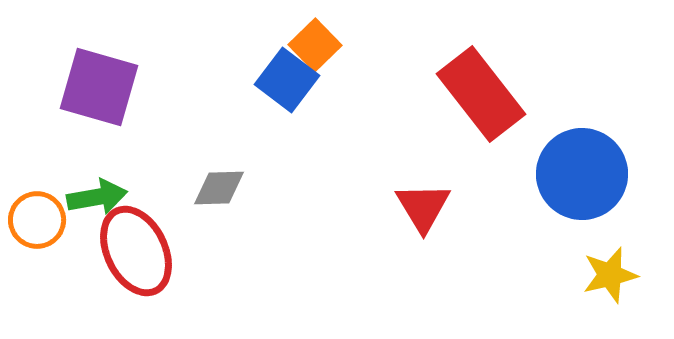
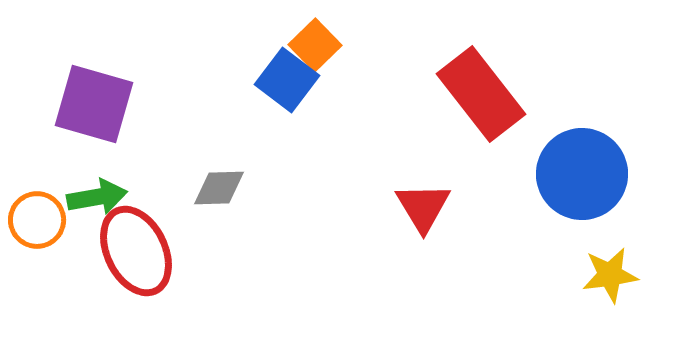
purple square: moved 5 px left, 17 px down
yellow star: rotated 6 degrees clockwise
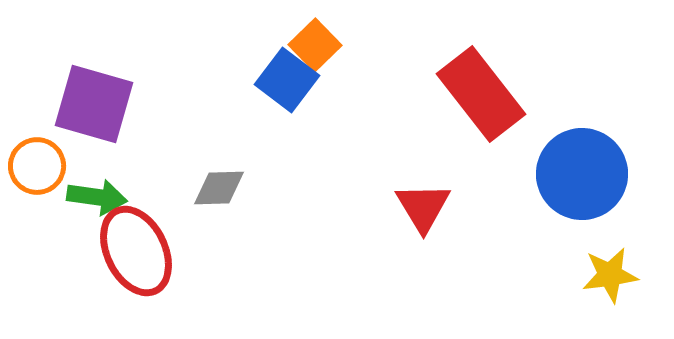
green arrow: rotated 18 degrees clockwise
orange circle: moved 54 px up
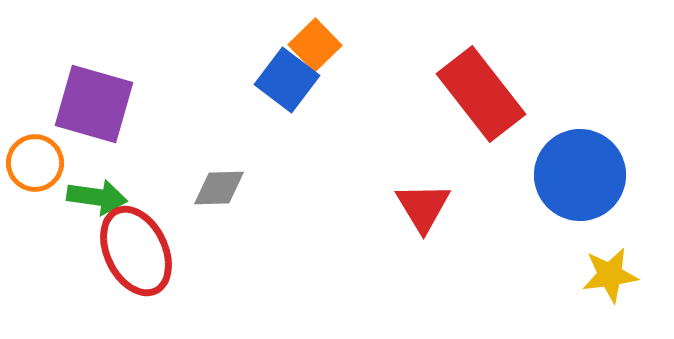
orange circle: moved 2 px left, 3 px up
blue circle: moved 2 px left, 1 px down
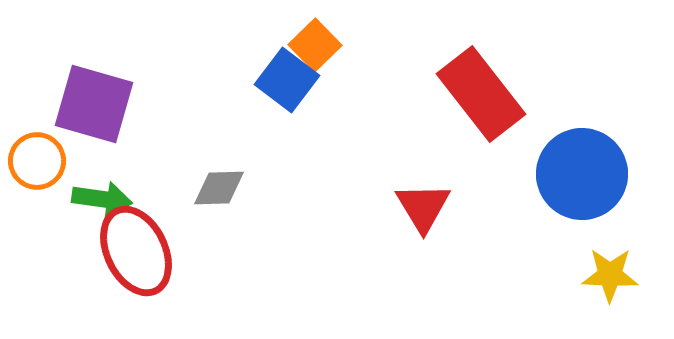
orange circle: moved 2 px right, 2 px up
blue circle: moved 2 px right, 1 px up
green arrow: moved 5 px right, 2 px down
yellow star: rotated 10 degrees clockwise
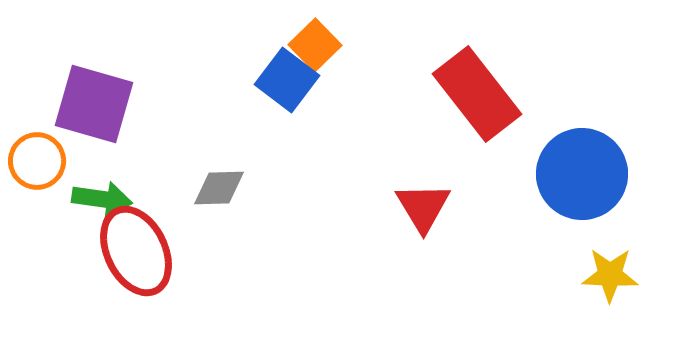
red rectangle: moved 4 px left
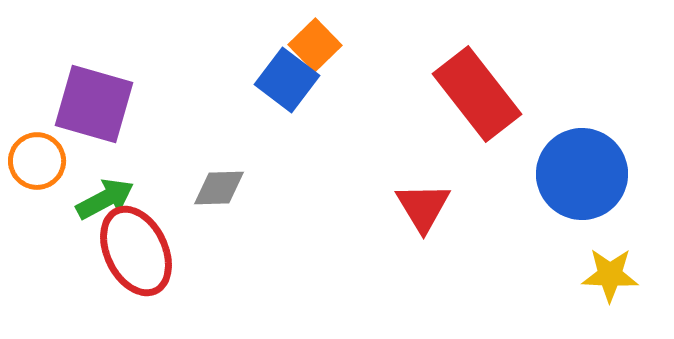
green arrow: moved 3 px right; rotated 36 degrees counterclockwise
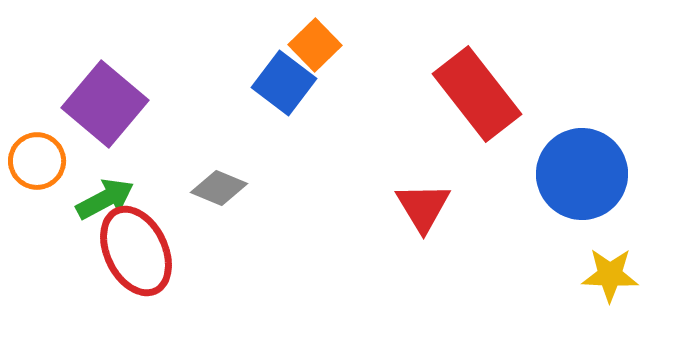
blue square: moved 3 px left, 3 px down
purple square: moved 11 px right; rotated 24 degrees clockwise
gray diamond: rotated 24 degrees clockwise
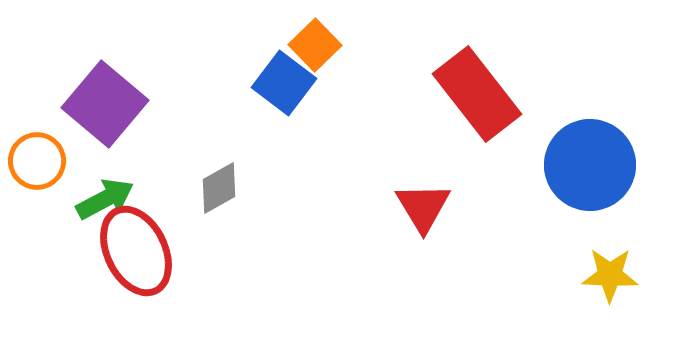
blue circle: moved 8 px right, 9 px up
gray diamond: rotated 52 degrees counterclockwise
